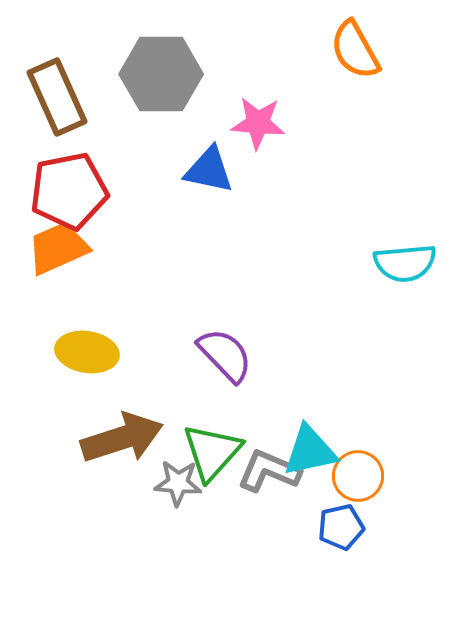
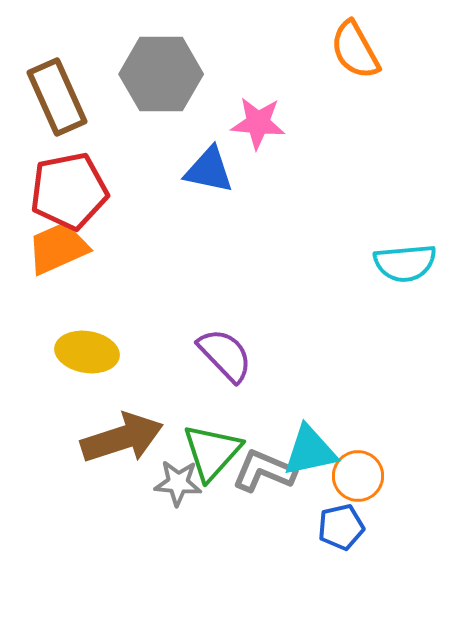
gray L-shape: moved 5 px left
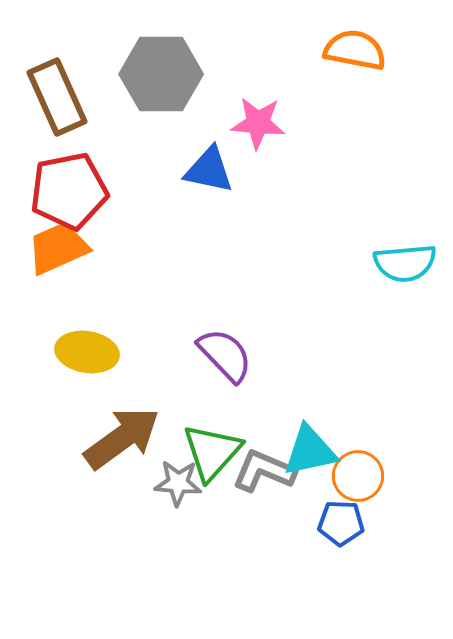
orange semicircle: rotated 130 degrees clockwise
brown arrow: rotated 18 degrees counterclockwise
blue pentagon: moved 4 px up; rotated 15 degrees clockwise
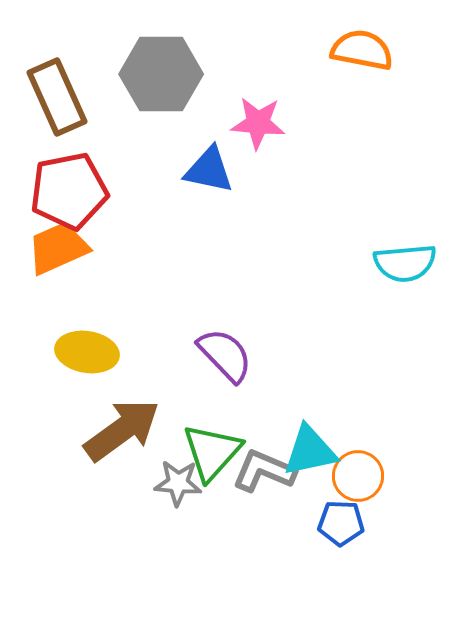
orange semicircle: moved 7 px right
brown arrow: moved 8 px up
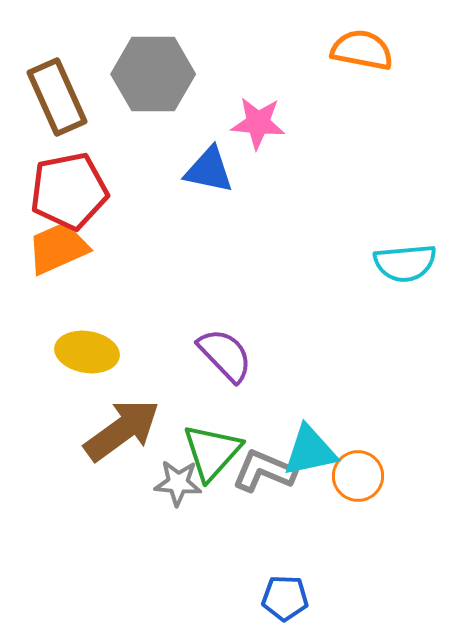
gray hexagon: moved 8 px left
blue pentagon: moved 56 px left, 75 px down
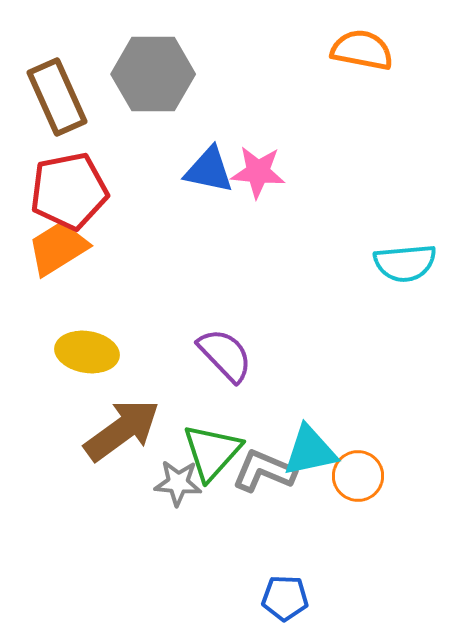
pink star: moved 49 px down
orange trapezoid: rotated 8 degrees counterclockwise
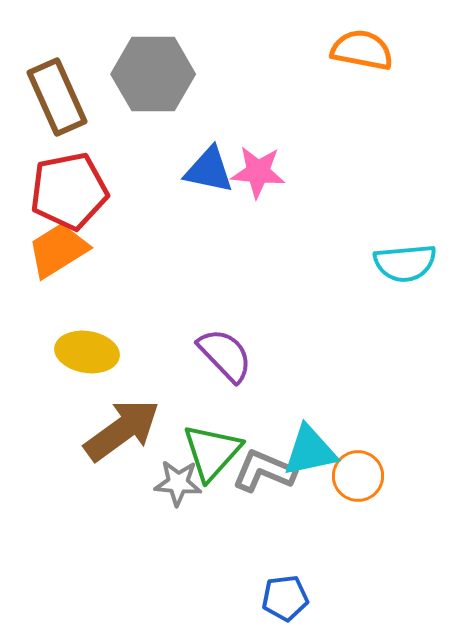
orange trapezoid: moved 2 px down
blue pentagon: rotated 9 degrees counterclockwise
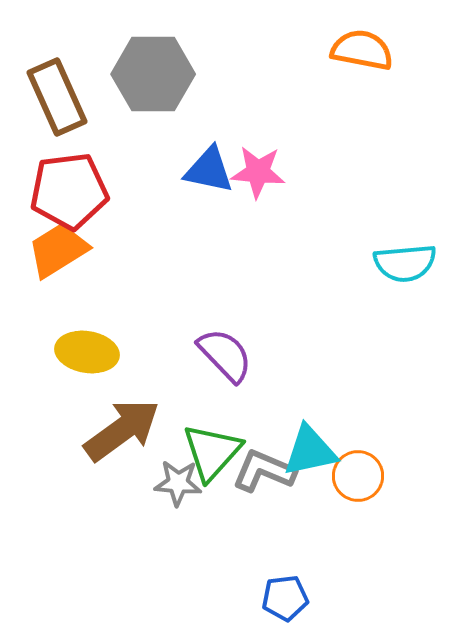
red pentagon: rotated 4 degrees clockwise
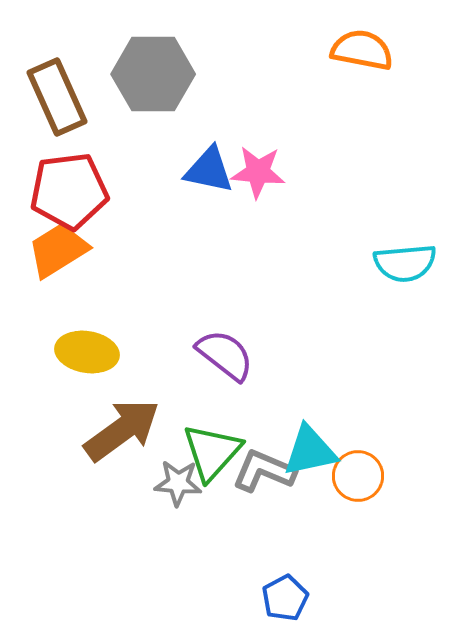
purple semicircle: rotated 8 degrees counterclockwise
blue pentagon: rotated 21 degrees counterclockwise
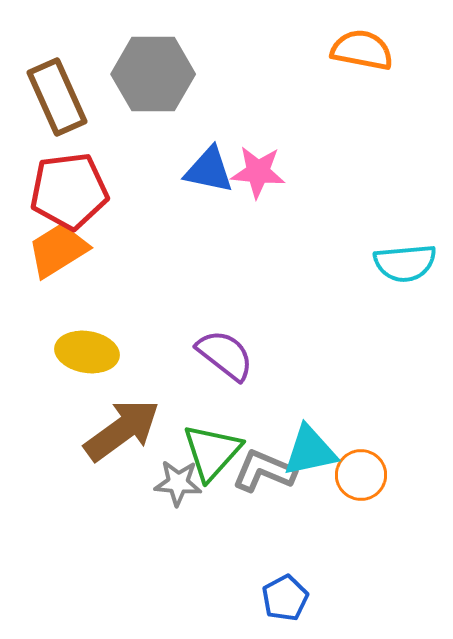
orange circle: moved 3 px right, 1 px up
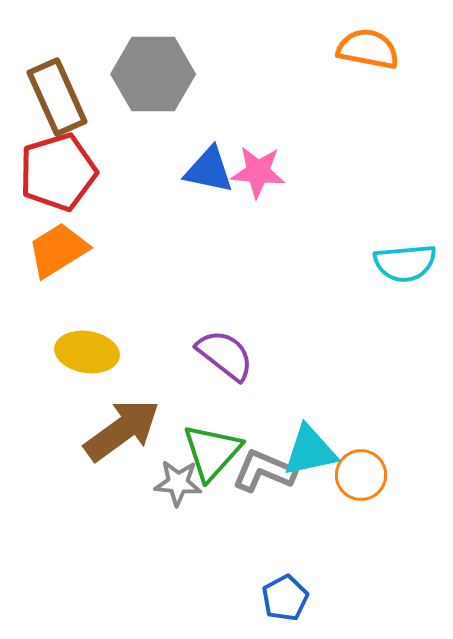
orange semicircle: moved 6 px right, 1 px up
red pentagon: moved 11 px left, 19 px up; rotated 10 degrees counterclockwise
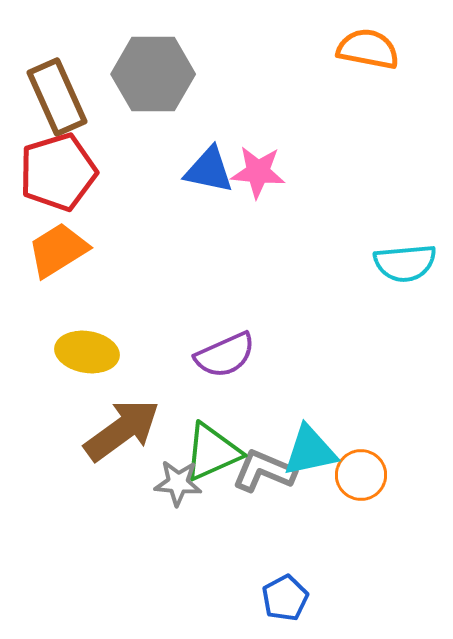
purple semicircle: rotated 118 degrees clockwise
green triangle: rotated 24 degrees clockwise
